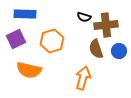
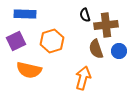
black semicircle: moved 1 px right, 2 px up; rotated 56 degrees clockwise
purple square: moved 2 px down
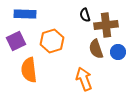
blue circle: moved 1 px left, 1 px down
orange semicircle: rotated 70 degrees clockwise
orange arrow: moved 1 px right, 1 px down; rotated 35 degrees counterclockwise
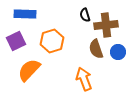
orange semicircle: rotated 50 degrees clockwise
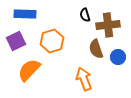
brown cross: moved 2 px right
blue circle: moved 5 px down
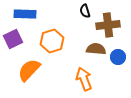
black semicircle: moved 4 px up
purple square: moved 3 px left, 2 px up
brown semicircle: rotated 114 degrees clockwise
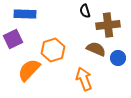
orange hexagon: moved 1 px right, 9 px down
brown semicircle: rotated 18 degrees clockwise
blue circle: moved 1 px down
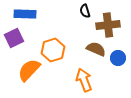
purple square: moved 1 px right, 1 px up
orange arrow: moved 1 px down
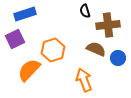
blue rectangle: rotated 20 degrees counterclockwise
purple square: moved 1 px right, 1 px down
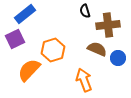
blue rectangle: rotated 20 degrees counterclockwise
brown semicircle: moved 1 px right
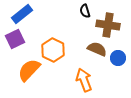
blue rectangle: moved 3 px left
brown cross: rotated 15 degrees clockwise
orange hexagon: rotated 15 degrees counterclockwise
